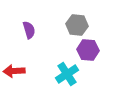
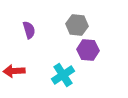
cyan cross: moved 4 px left, 1 px down
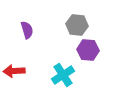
purple semicircle: moved 2 px left
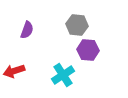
purple semicircle: rotated 36 degrees clockwise
red arrow: rotated 15 degrees counterclockwise
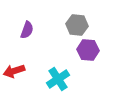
cyan cross: moved 5 px left, 4 px down
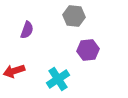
gray hexagon: moved 3 px left, 9 px up
purple hexagon: rotated 10 degrees counterclockwise
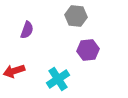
gray hexagon: moved 2 px right
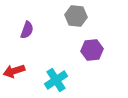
purple hexagon: moved 4 px right
cyan cross: moved 2 px left, 1 px down
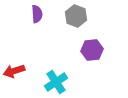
gray hexagon: rotated 15 degrees clockwise
purple semicircle: moved 10 px right, 16 px up; rotated 24 degrees counterclockwise
cyan cross: moved 2 px down
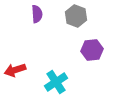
red arrow: moved 1 px right, 1 px up
